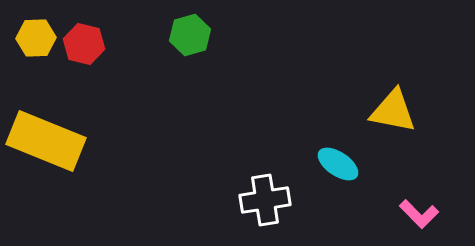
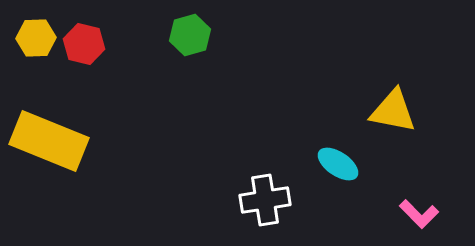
yellow rectangle: moved 3 px right
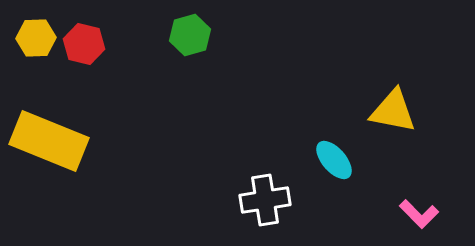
cyan ellipse: moved 4 px left, 4 px up; rotated 15 degrees clockwise
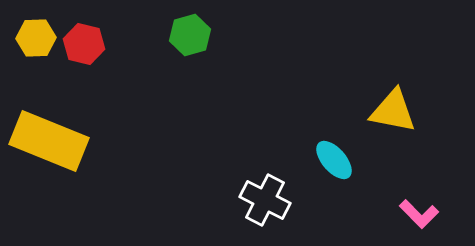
white cross: rotated 36 degrees clockwise
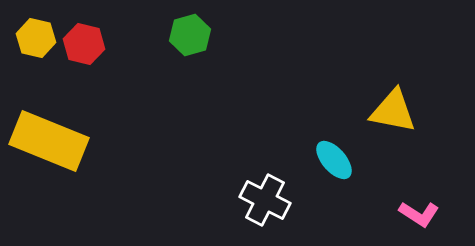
yellow hexagon: rotated 15 degrees clockwise
pink L-shape: rotated 12 degrees counterclockwise
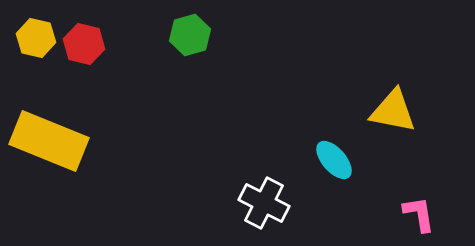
white cross: moved 1 px left, 3 px down
pink L-shape: rotated 132 degrees counterclockwise
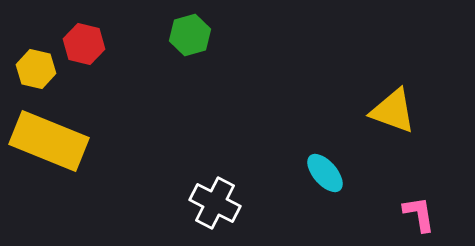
yellow hexagon: moved 31 px down
yellow triangle: rotated 9 degrees clockwise
cyan ellipse: moved 9 px left, 13 px down
white cross: moved 49 px left
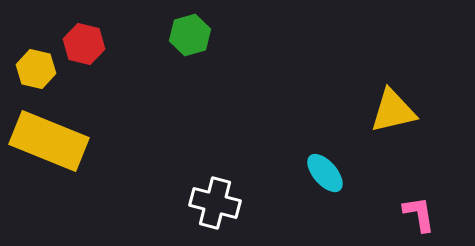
yellow triangle: rotated 33 degrees counterclockwise
white cross: rotated 12 degrees counterclockwise
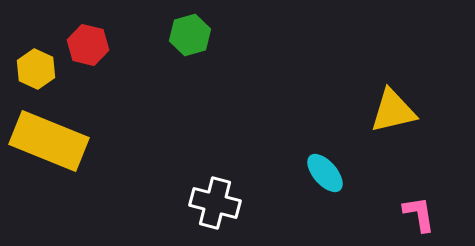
red hexagon: moved 4 px right, 1 px down
yellow hexagon: rotated 12 degrees clockwise
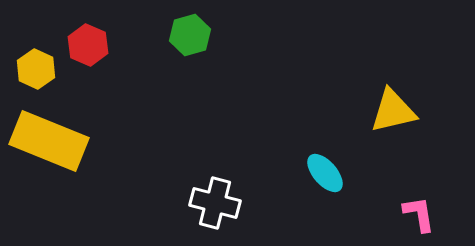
red hexagon: rotated 9 degrees clockwise
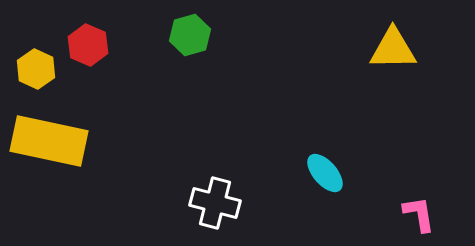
yellow triangle: moved 62 px up; rotated 12 degrees clockwise
yellow rectangle: rotated 10 degrees counterclockwise
